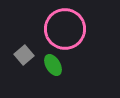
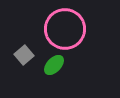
green ellipse: moved 1 px right; rotated 75 degrees clockwise
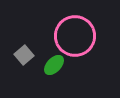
pink circle: moved 10 px right, 7 px down
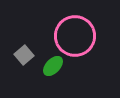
green ellipse: moved 1 px left, 1 px down
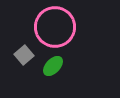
pink circle: moved 20 px left, 9 px up
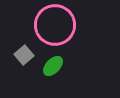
pink circle: moved 2 px up
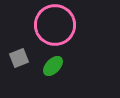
gray square: moved 5 px left, 3 px down; rotated 18 degrees clockwise
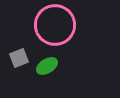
green ellipse: moved 6 px left; rotated 15 degrees clockwise
